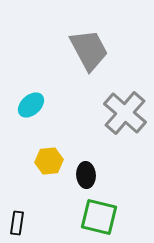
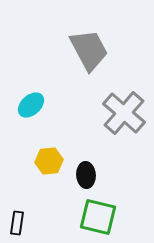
gray cross: moved 1 px left
green square: moved 1 px left
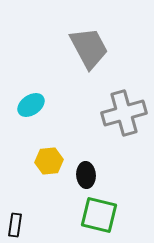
gray trapezoid: moved 2 px up
cyan ellipse: rotated 8 degrees clockwise
gray cross: rotated 33 degrees clockwise
green square: moved 1 px right, 2 px up
black rectangle: moved 2 px left, 2 px down
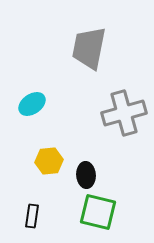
gray trapezoid: rotated 141 degrees counterclockwise
cyan ellipse: moved 1 px right, 1 px up
green square: moved 1 px left, 3 px up
black rectangle: moved 17 px right, 9 px up
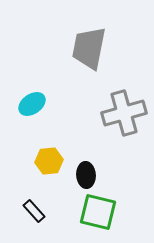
black rectangle: moved 2 px right, 5 px up; rotated 50 degrees counterclockwise
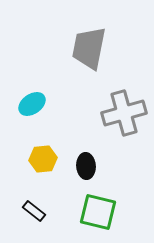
yellow hexagon: moved 6 px left, 2 px up
black ellipse: moved 9 px up
black rectangle: rotated 10 degrees counterclockwise
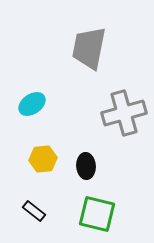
green square: moved 1 px left, 2 px down
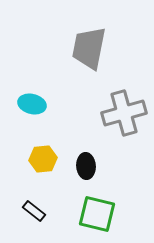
cyan ellipse: rotated 48 degrees clockwise
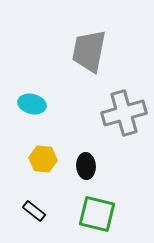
gray trapezoid: moved 3 px down
yellow hexagon: rotated 12 degrees clockwise
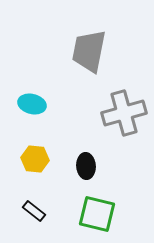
yellow hexagon: moved 8 px left
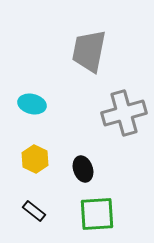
yellow hexagon: rotated 20 degrees clockwise
black ellipse: moved 3 px left, 3 px down; rotated 15 degrees counterclockwise
green square: rotated 18 degrees counterclockwise
